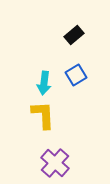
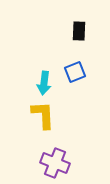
black rectangle: moved 5 px right, 4 px up; rotated 48 degrees counterclockwise
blue square: moved 1 px left, 3 px up; rotated 10 degrees clockwise
purple cross: rotated 20 degrees counterclockwise
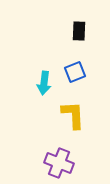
yellow L-shape: moved 30 px right
purple cross: moved 4 px right
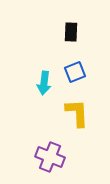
black rectangle: moved 8 px left, 1 px down
yellow L-shape: moved 4 px right, 2 px up
purple cross: moved 9 px left, 6 px up
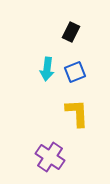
black rectangle: rotated 24 degrees clockwise
cyan arrow: moved 3 px right, 14 px up
purple cross: rotated 12 degrees clockwise
